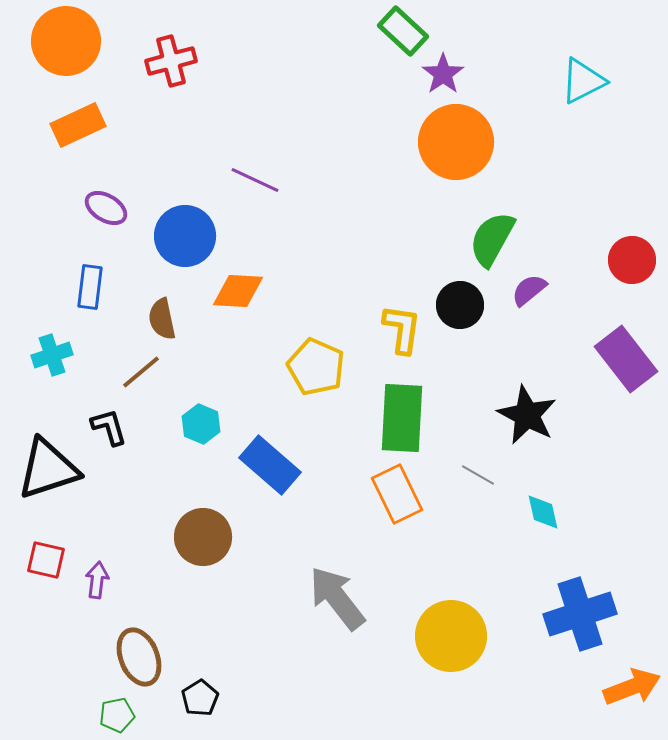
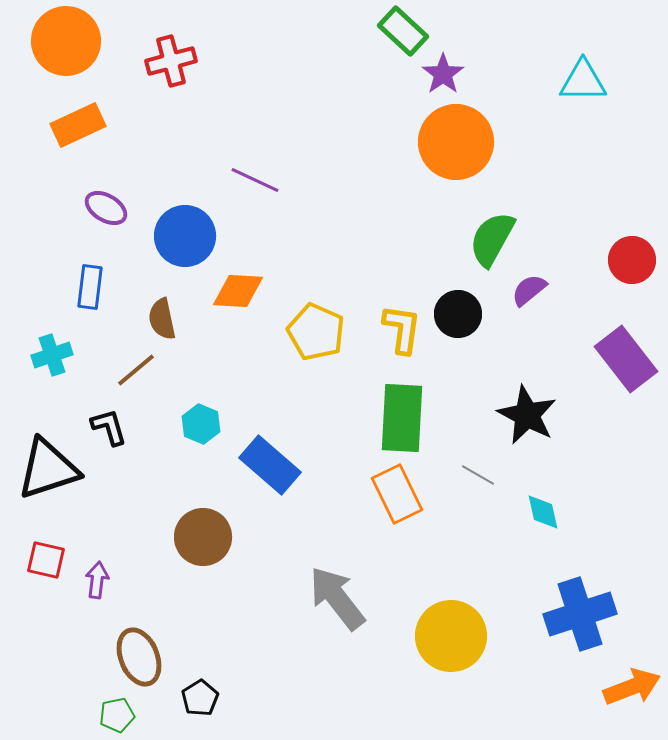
cyan triangle at (583, 81): rotated 27 degrees clockwise
black circle at (460, 305): moved 2 px left, 9 px down
yellow pentagon at (316, 367): moved 35 px up
brown line at (141, 372): moved 5 px left, 2 px up
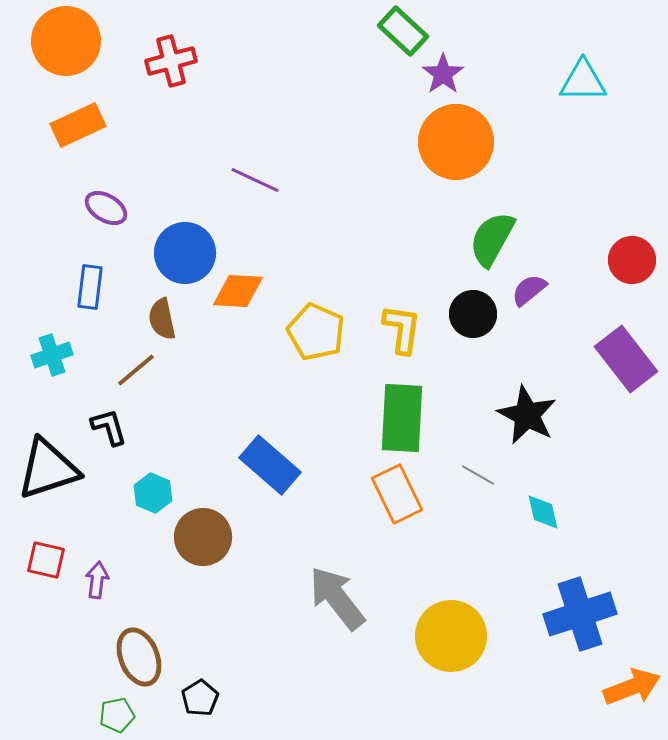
blue circle at (185, 236): moved 17 px down
black circle at (458, 314): moved 15 px right
cyan hexagon at (201, 424): moved 48 px left, 69 px down
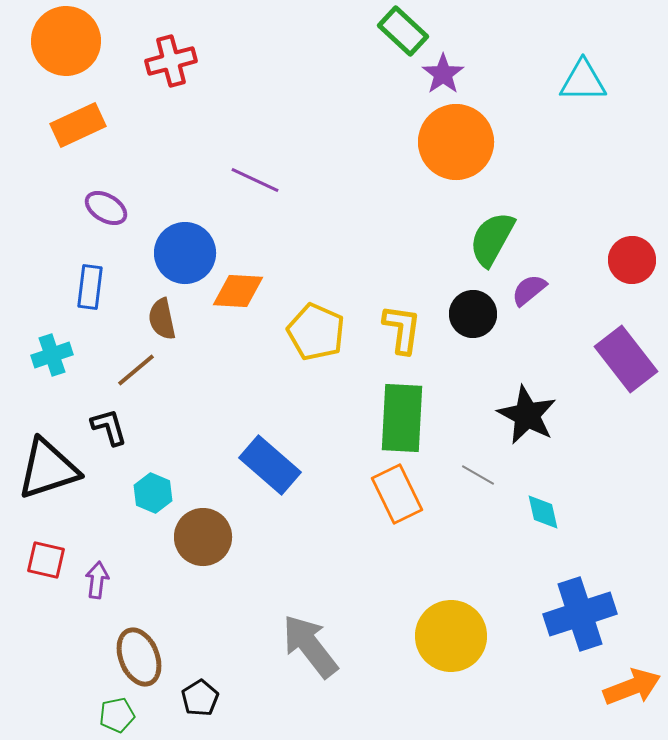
gray arrow at (337, 598): moved 27 px left, 48 px down
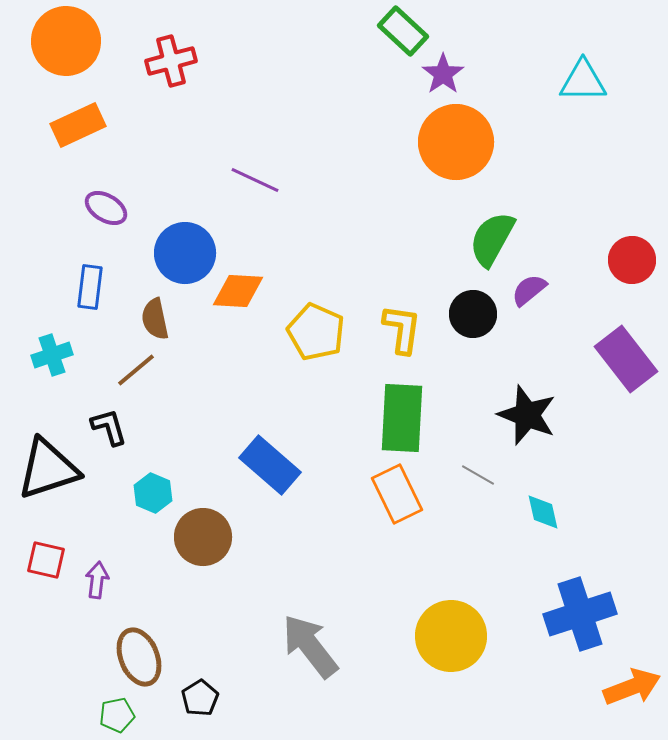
brown semicircle at (162, 319): moved 7 px left
black star at (527, 415): rotated 6 degrees counterclockwise
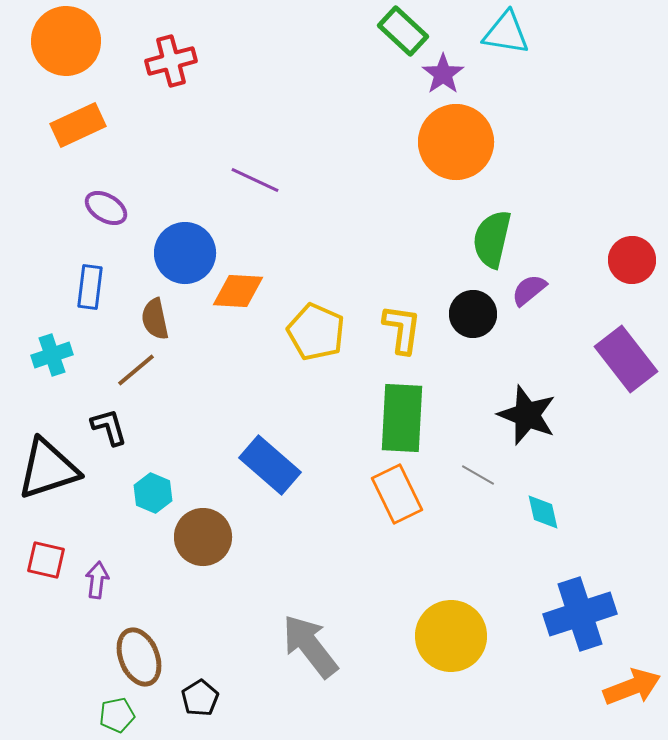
cyan triangle at (583, 81): moved 77 px left, 48 px up; rotated 9 degrees clockwise
green semicircle at (492, 239): rotated 16 degrees counterclockwise
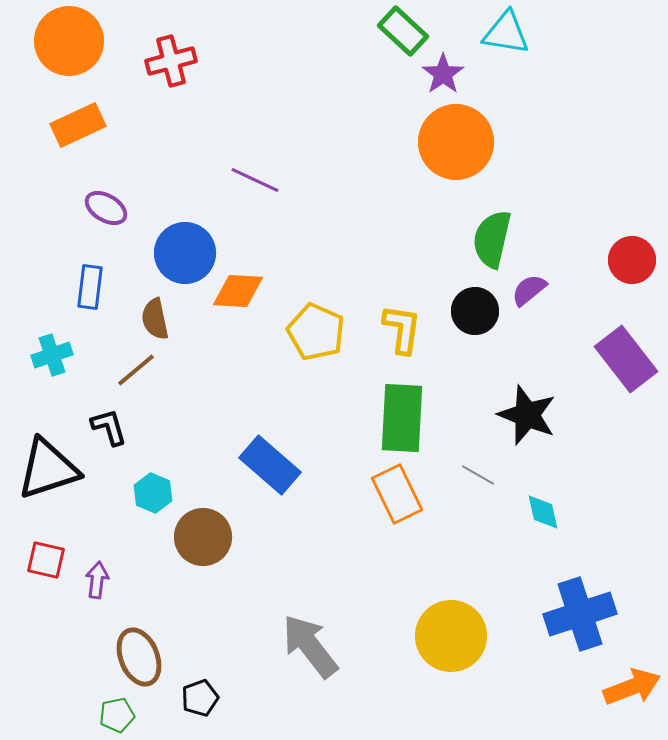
orange circle at (66, 41): moved 3 px right
black circle at (473, 314): moved 2 px right, 3 px up
black pentagon at (200, 698): rotated 12 degrees clockwise
